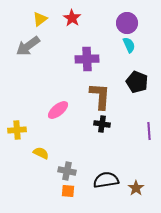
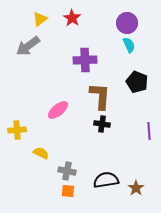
purple cross: moved 2 px left, 1 px down
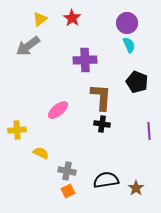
brown L-shape: moved 1 px right, 1 px down
orange square: rotated 32 degrees counterclockwise
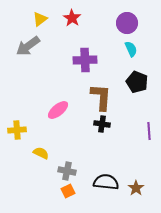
cyan semicircle: moved 2 px right, 4 px down
black semicircle: moved 2 px down; rotated 15 degrees clockwise
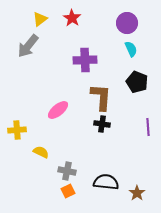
gray arrow: rotated 15 degrees counterclockwise
purple line: moved 1 px left, 4 px up
yellow semicircle: moved 1 px up
brown star: moved 1 px right, 5 px down
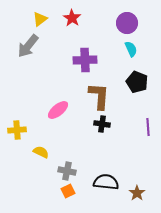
brown L-shape: moved 2 px left, 1 px up
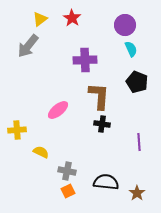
purple circle: moved 2 px left, 2 px down
purple line: moved 9 px left, 15 px down
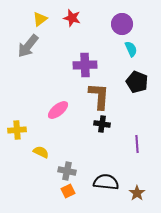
red star: rotated 18 degrees counterclockwise
purple circle: moved 3 px left, 1 px up
purple cross: moved 5 px down
purple line: moved 2 px left, 2 px down
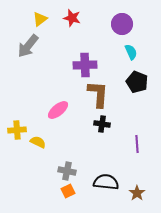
cyan semicircle: moved 3 px down
brown L-shape: moved 1 px left, 2 px up
yellow semicircle: moved 3 px left, 10 px up
